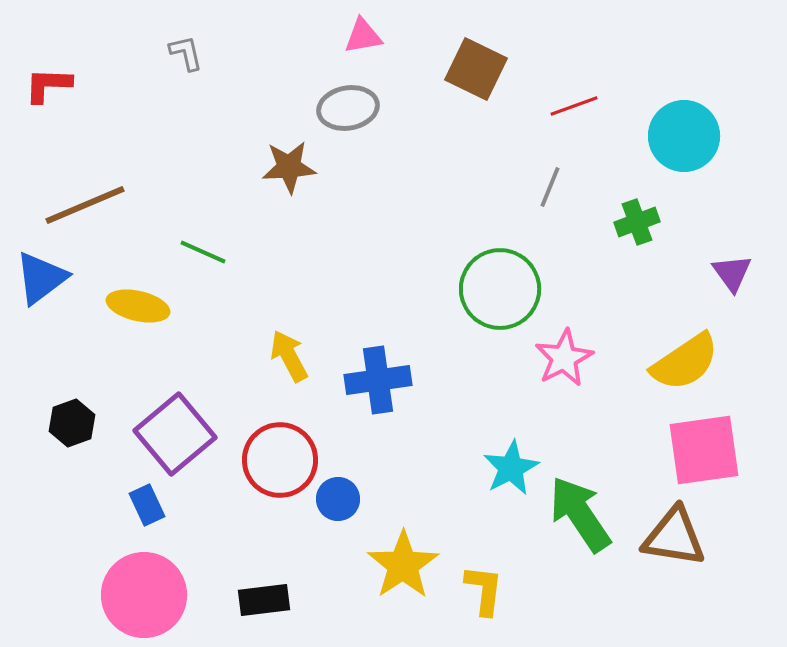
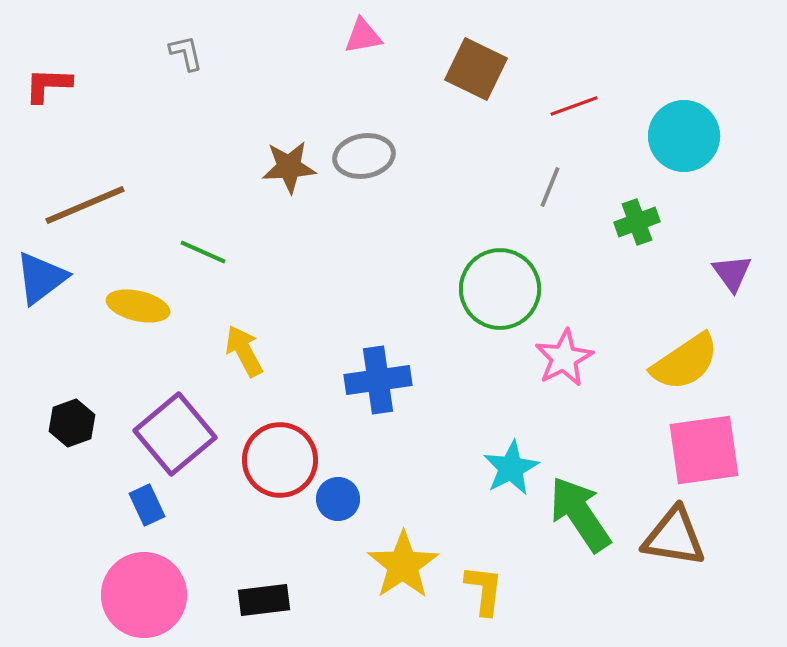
gray ellipse: moved 16 px right, 48 px down
yellow arrow: moved 45 px left, 5 px up
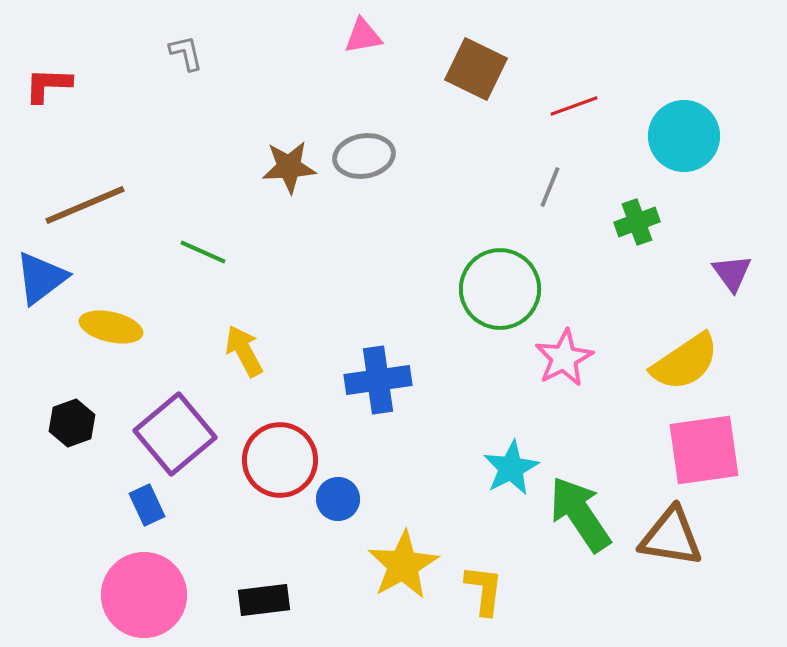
yellow ellipse: moved 27 px left, 21 px down
brown triangle: moved 3 px left
yellow star: rotated 4 degrees clockwise
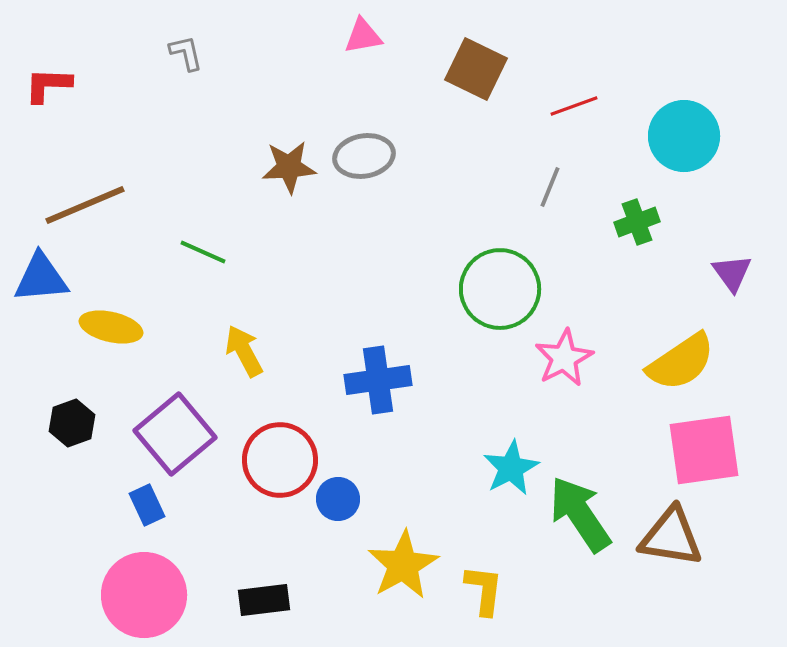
blue triangle: rotated 32 degrees clockwise
yellow semicircle: moved 4 px left
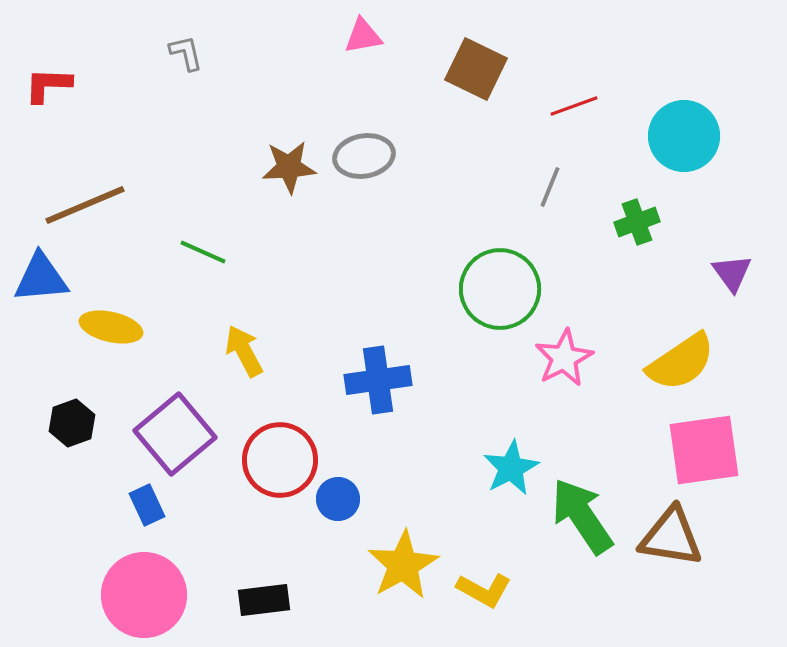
green arrow: moved 2 px right, 2 px down
yellow L-shape: rotated 112 degrees clockwise
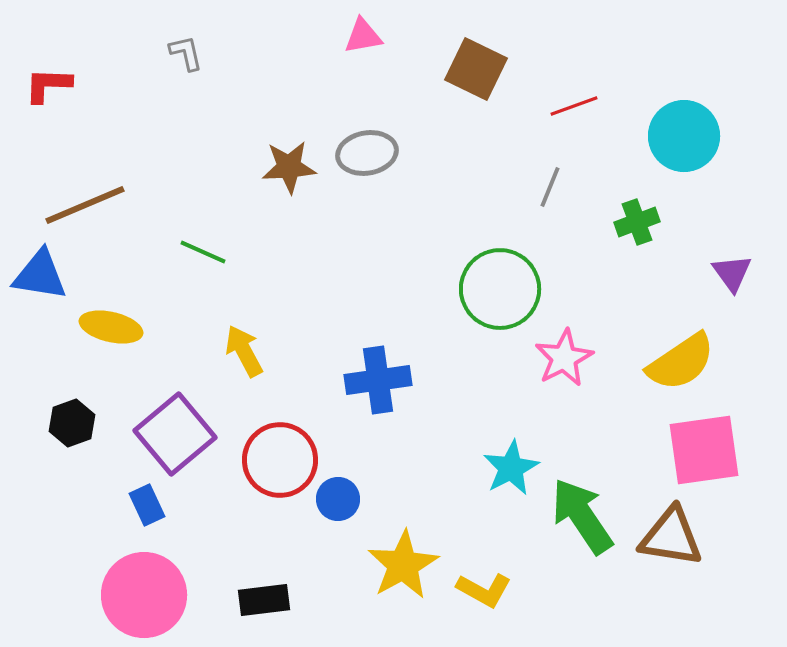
gray ellipse: moved 3 px right, 3 px up
blue triangle: moved 1 px left, 3 px up; rotated 14 degrees clockwise
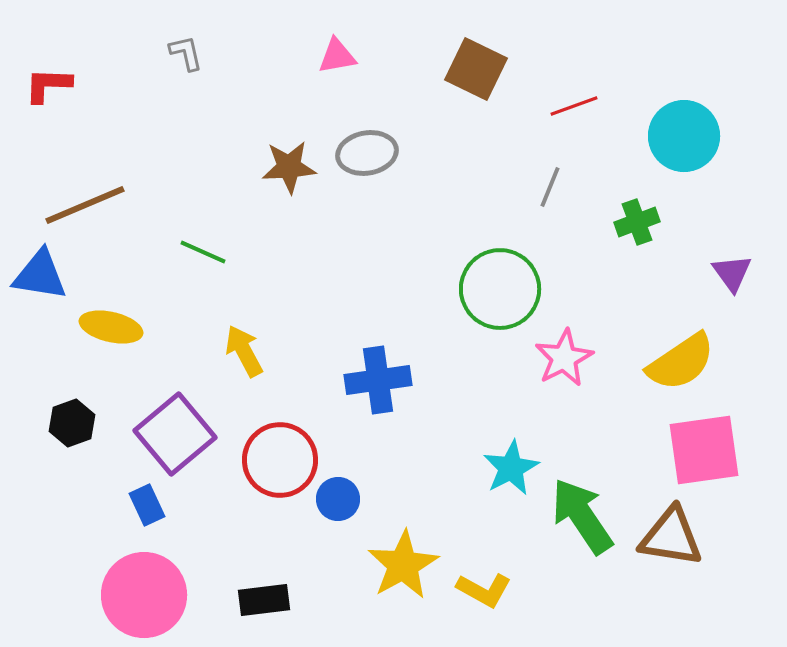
pink triangle: moved 26 px left, 20 px down
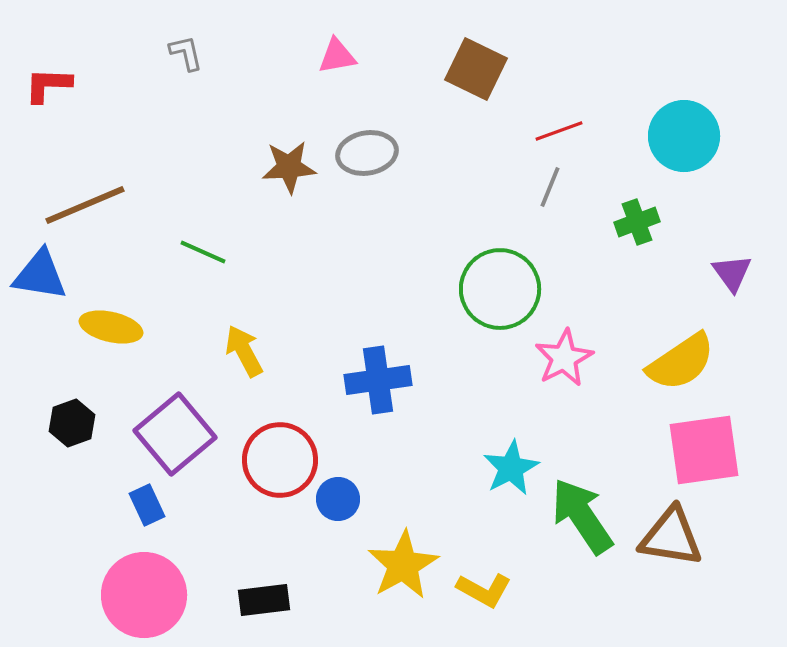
red line: moved 15 px left, 25 px down
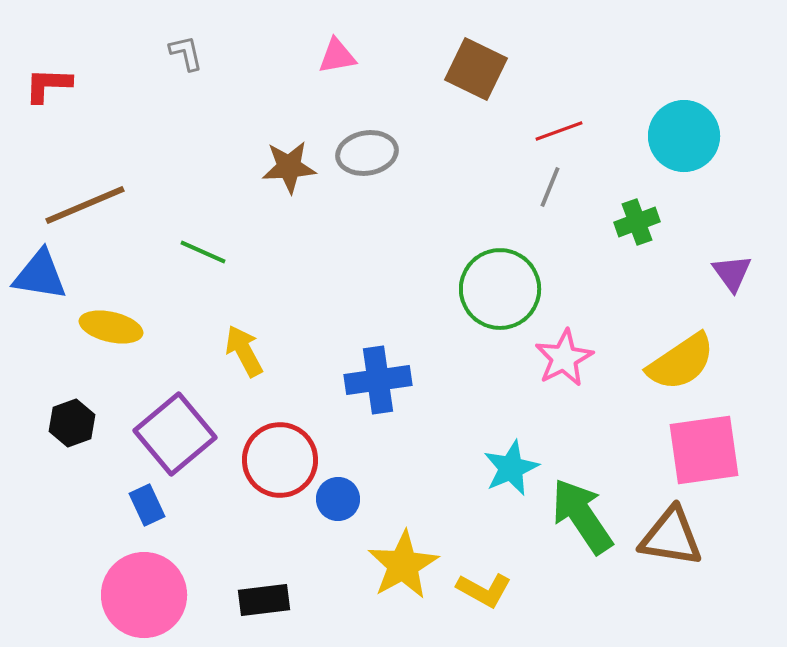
cyan star: rotated 4 degrees clockwise
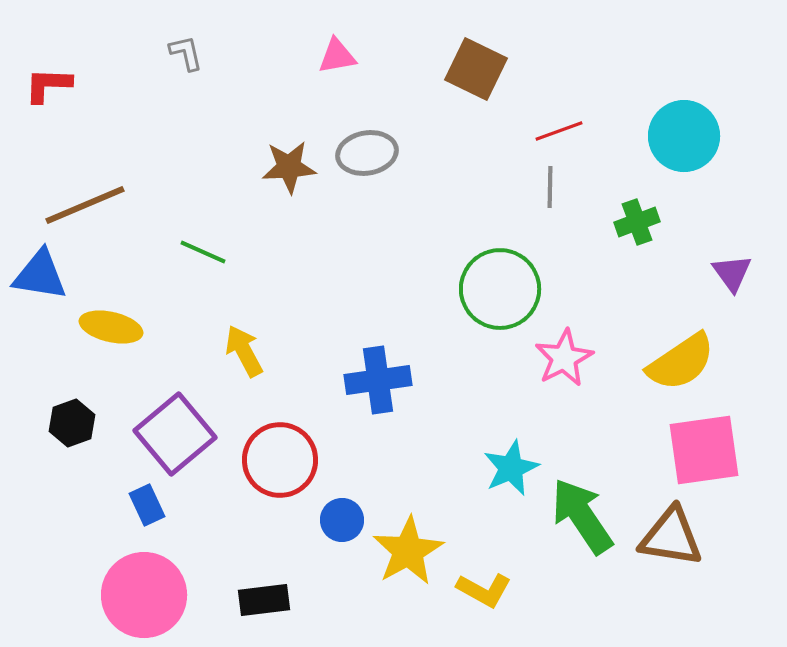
gray line: rotated 21 degrees counterclockwise
blue circle: moved 4 px right, 21 px down
yellow star: moved 5 px right, 14 px up
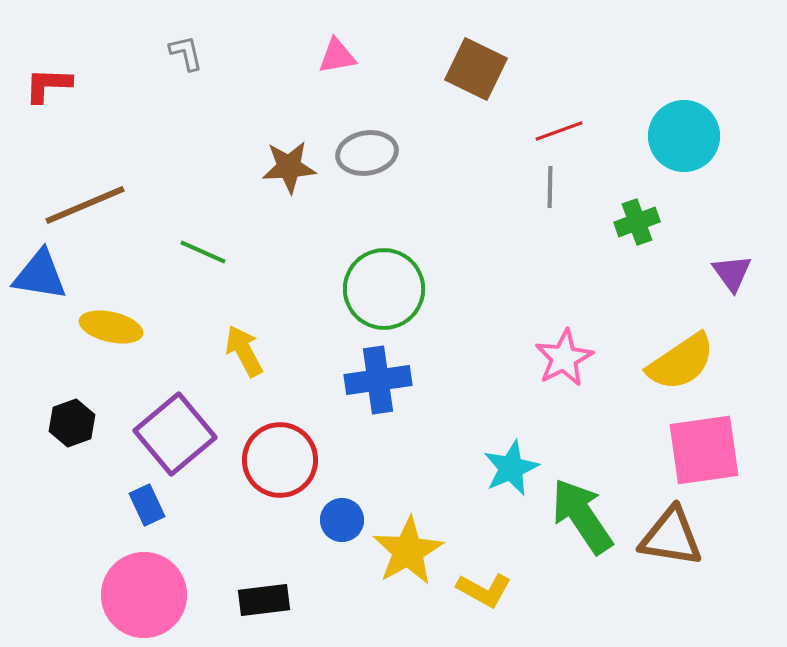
green circle: moved 116 px left
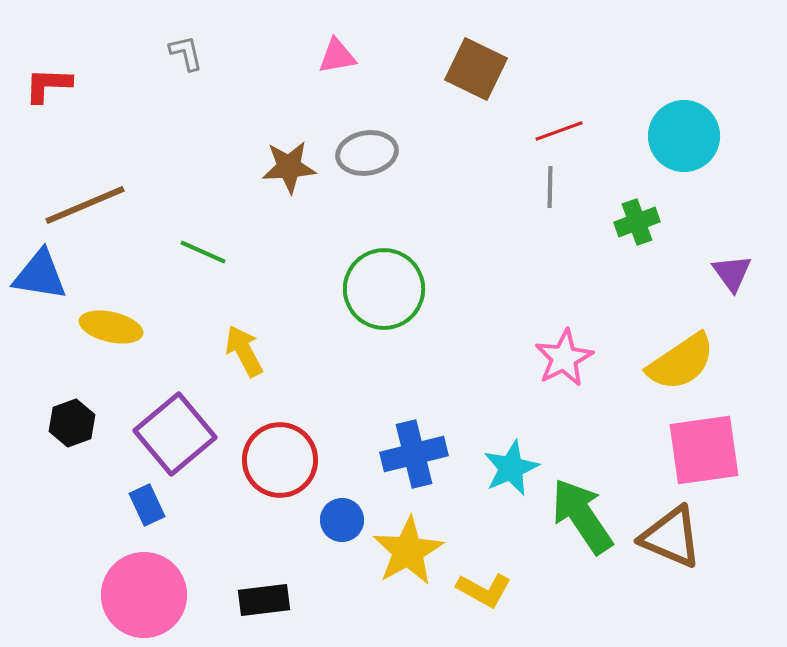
blue cross: moved 36 px right, 74 px down; rotated 6 degrees counterclockwise
brown triangle: rotated 14 degrees clockwise
